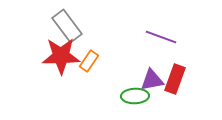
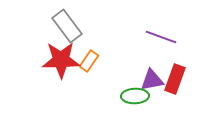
red star: moved 4 px down
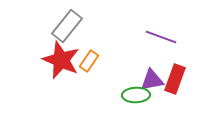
gray rectangle: rotated 76 degrees clockwise
red star: rotated 24 degrees clockwise
green ellipse: moved 1 px right, 1 px up
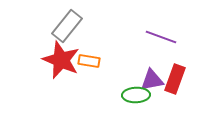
orange rectangle: rotated 65 degrees clockwise
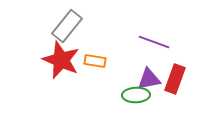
purple line: moved 7 px left, 5 px down
orange rectangle: moved 6 px right
purple triangle: moved 3 px left, 1 px up
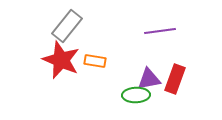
purple line: moved 6 px right, 11 px up; rotated 28 degrees counterclockwise
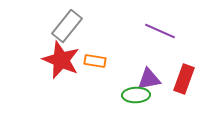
purple line: rotated 32 degrees clockwise
red rectangle: moved 9 px right
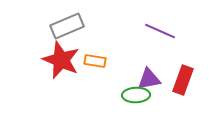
gray rectangle: rotated 28 degrees clockwise
red rectangle: moved 1 px left, 1 px down
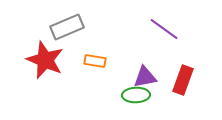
gray rectangle: moved 1 px down
purple line: moved 4 px right, 2 px up; rotated 12 degrees clockwise
red star: moved 16 px left
purple triangle: moved 4 px left, 2 px up
